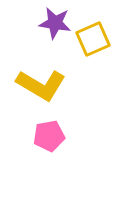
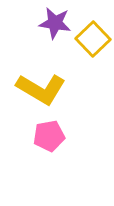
yellow square: rotated 20 degrees counterclockwise
yellow L-shape: moved 4 px down
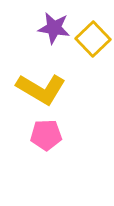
purple star: moved 1 px left, 5 px down
pink pentagon: moved 3 px left, 1 px up; rotated 8 degrees clockwise
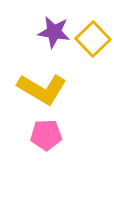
purple star: moved 4 px down
yellow L-shape: moved 1 px right
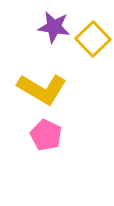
purple star: moved 5 px up
pink pentagon: rotated 28 degrees clockwise
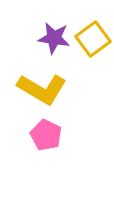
purple star: moved 11 px down
yellow square: rotated 8 degrees clockwise
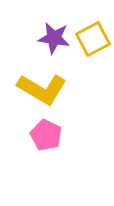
yellow square: rotated 8 degrees clockwise
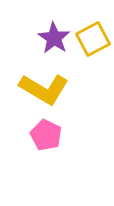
purple star: rotated 24 degrees clockwise
yellow L-shape: moved 2 px right
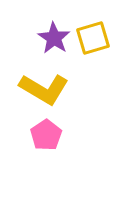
yellow square: moved 1 px up; rotated 12 degrees clockwise
pink pentagon: rotated 12 degrees clockwise
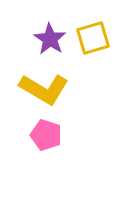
purple star: moved 4 px left, 1 px down
pink pentagon: rotated 20 degrees counterclockwise
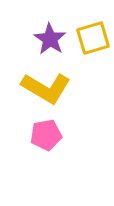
yellow L-shape: moved 2 px right, 1 px up
pink pentagon: rotated 28 degrees counterclockwise
